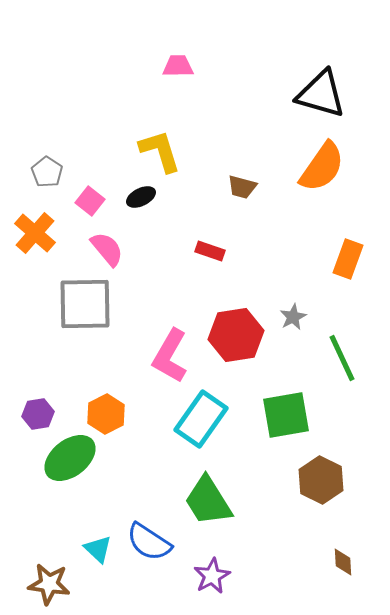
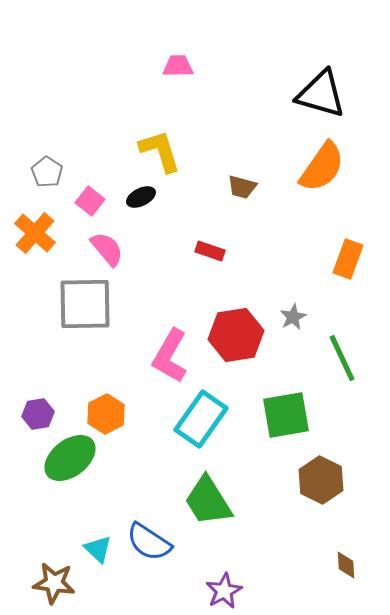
brown diamond: moved 3 px right, 3 px down
purple star: moved 12 px right, 15 px down
brown star: moved 5 px right, 1 px up
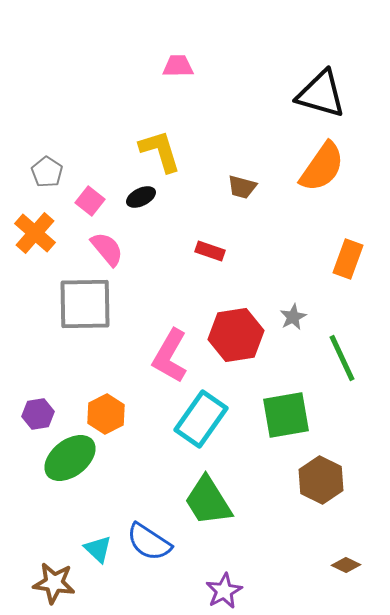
brown diamond: rotated 60 degrees counterclockwise
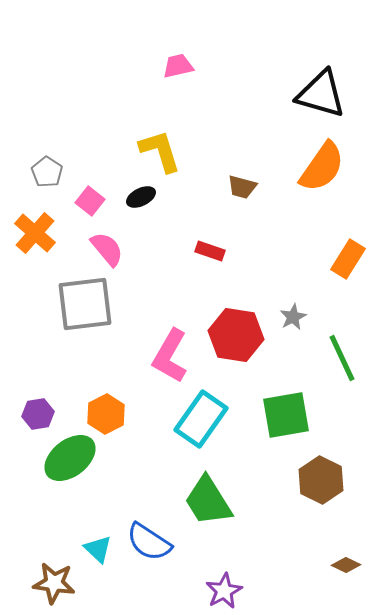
pink trapezoid: rotated 12 degrees counterclockwise
orange rectangle: rotated 12 degrees clockwise
gray square: rotated 6 degrees counterclockwise
red hexagon: rotated 18 degrees clockwise
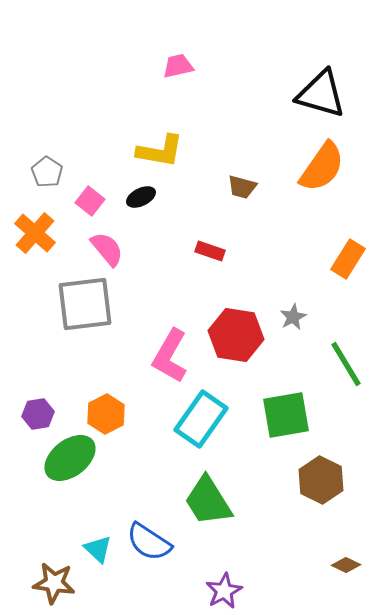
yellow L-shape: rotated 117 degrees clockwise
green line: moved 4 px right, 6 px down; rotated 6 degrees counterclockwise
